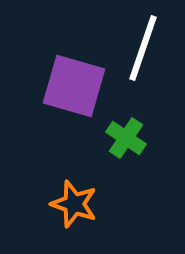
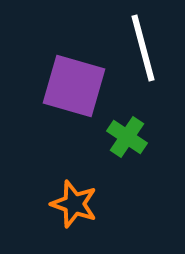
white line: rotated 34 degrees counterclockwise
green cross: moved 1 px right, 1 px up
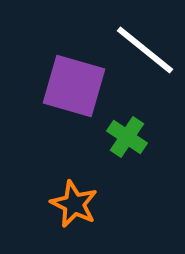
white line: moved 2 px right, 2 px down; rotated 36 degrees counterclockwise
orange star: rotated 6 degrees clockwise
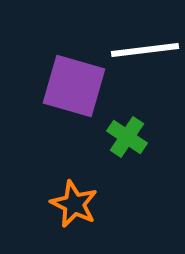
white line: rotated 46 degrees counterclockwise
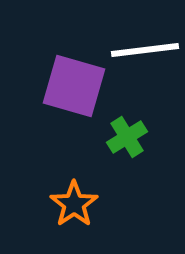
green cross: rotated 24 degrees clockwise
orange star: rotated 12 degrees clockwise
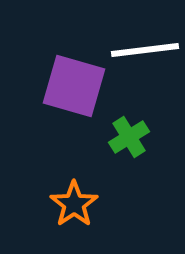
green cross: moved 2 px right
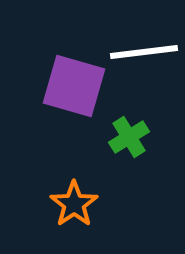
white line: moved 1 px left, 2 px down
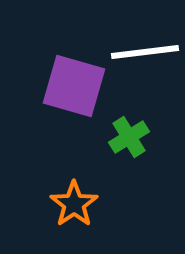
white line: moved 1 px right
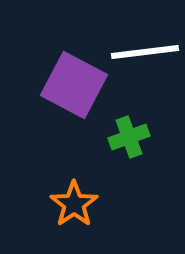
purple square: moved 1 px up; rotated 12 degrees clockwise
green cross: rotated 12 degrees clockwise
